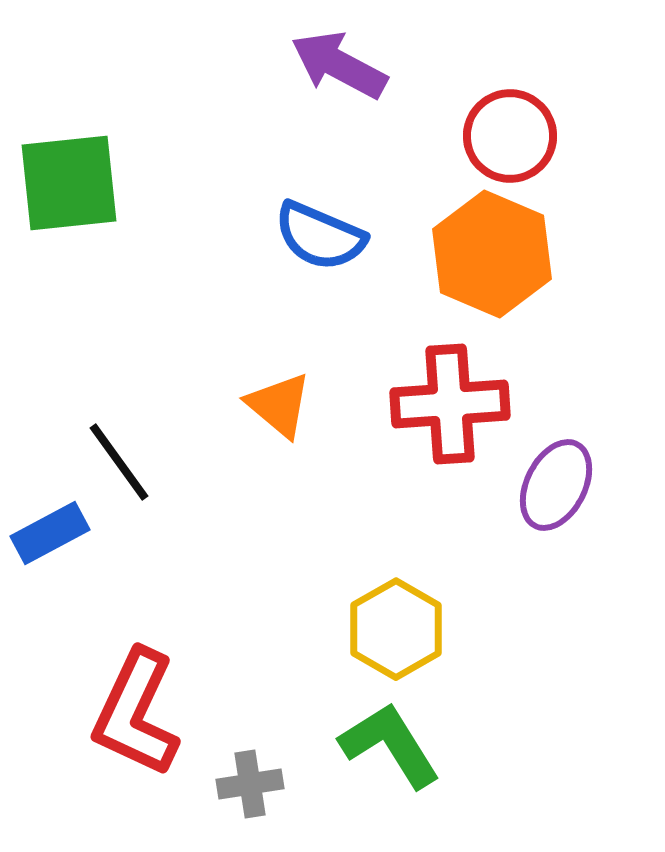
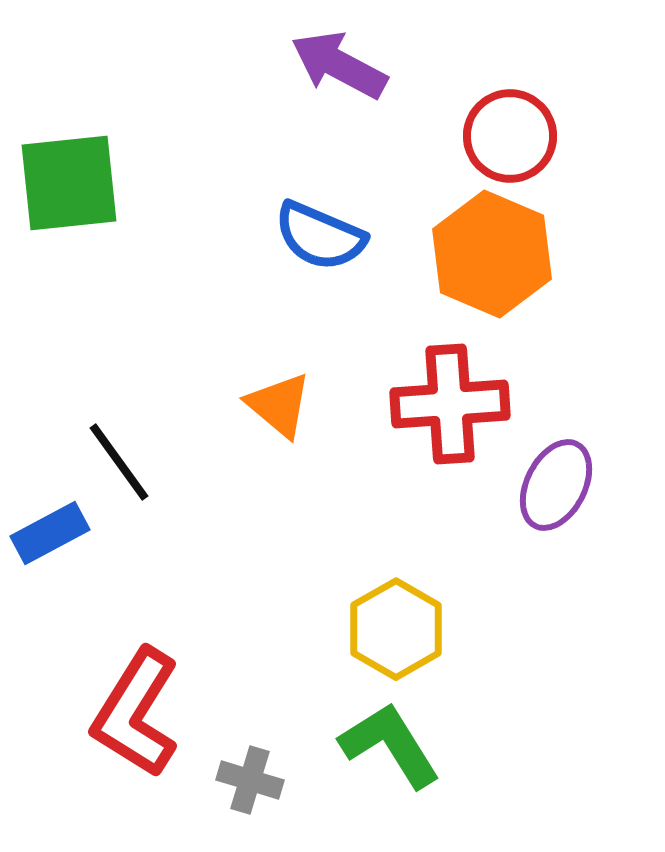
red L-shape: rotated 7 degrees clockwise
gray cross: moved 4 px up; rotated 26 degrees clockwise
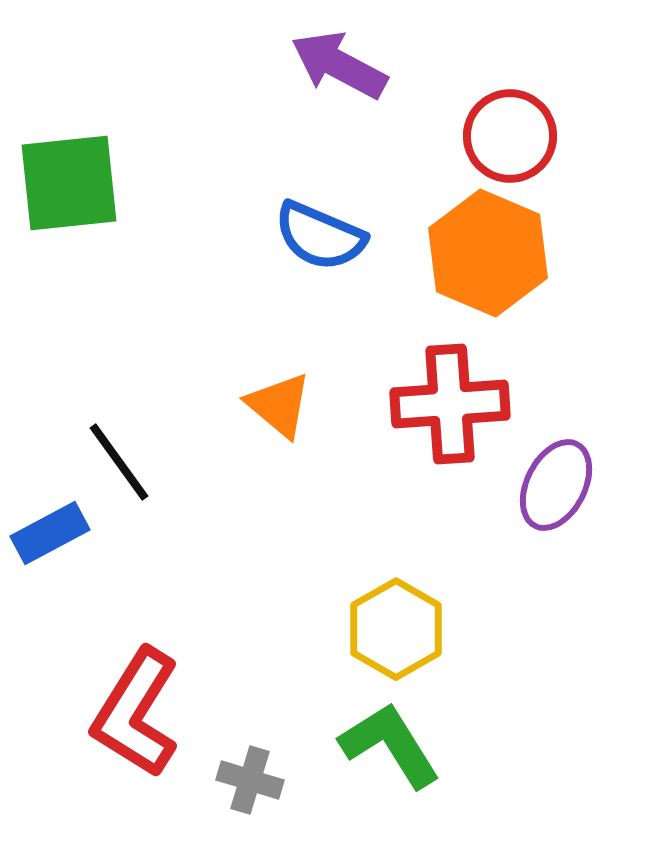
orange hexagon: moved 4 px left, 1 px up
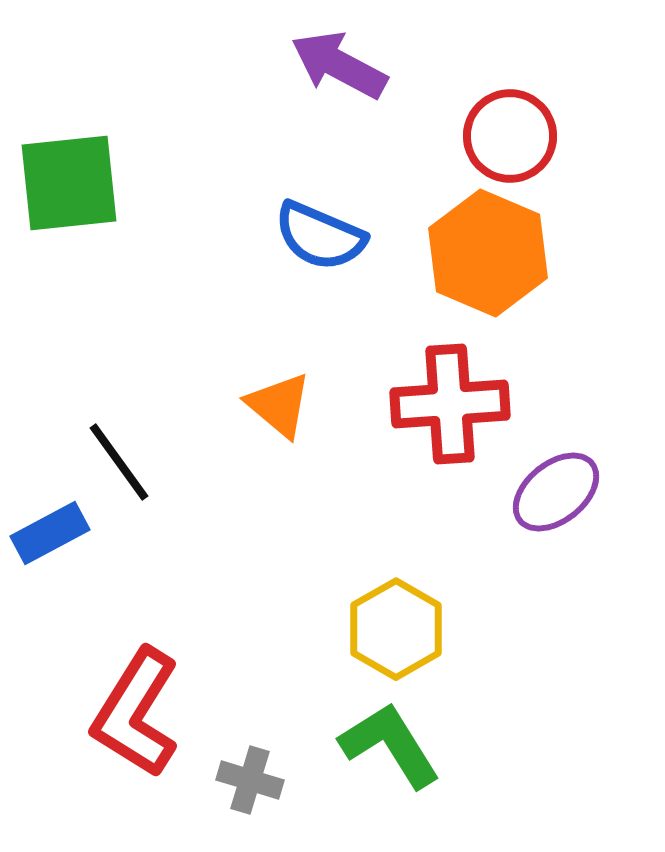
purple ellipse: moved 7 px down; rotated 24 degrees clockwise
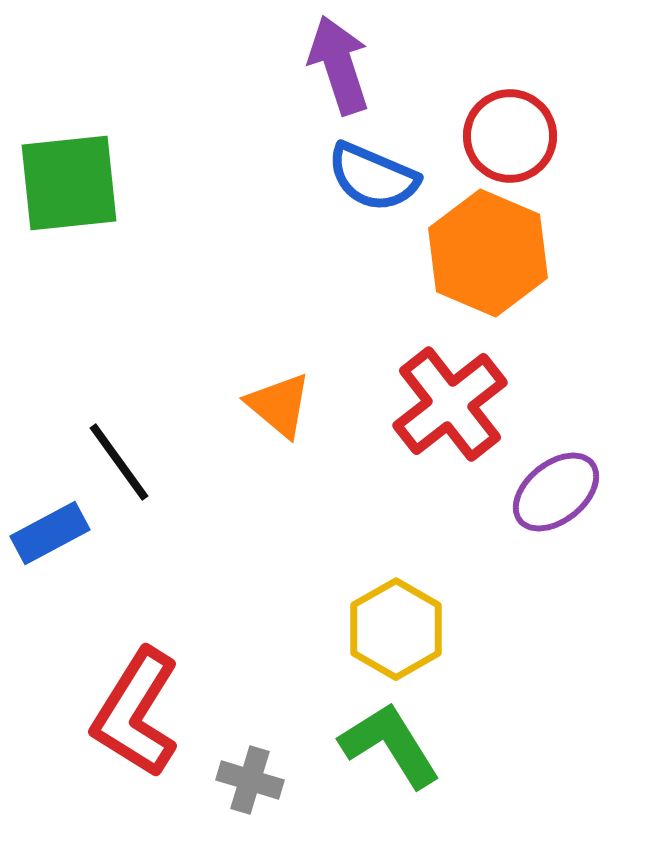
purple arrow: rotated 44 degrees clockwise
blue semicircle: moved 53 px right, 59 px up
red cross: rotated 34 degrees counterclockwise
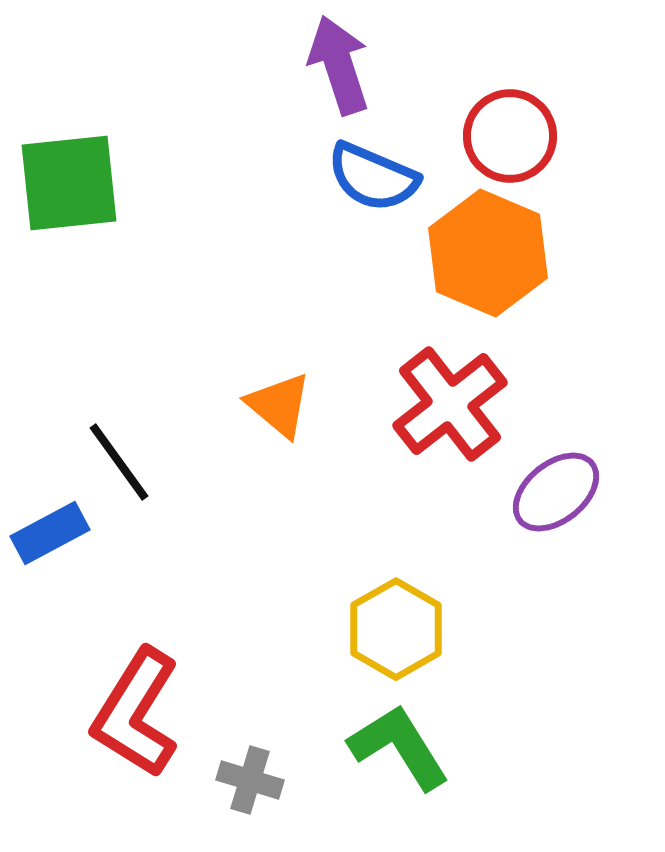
green L-shape: moved 9 px right, 2 px down
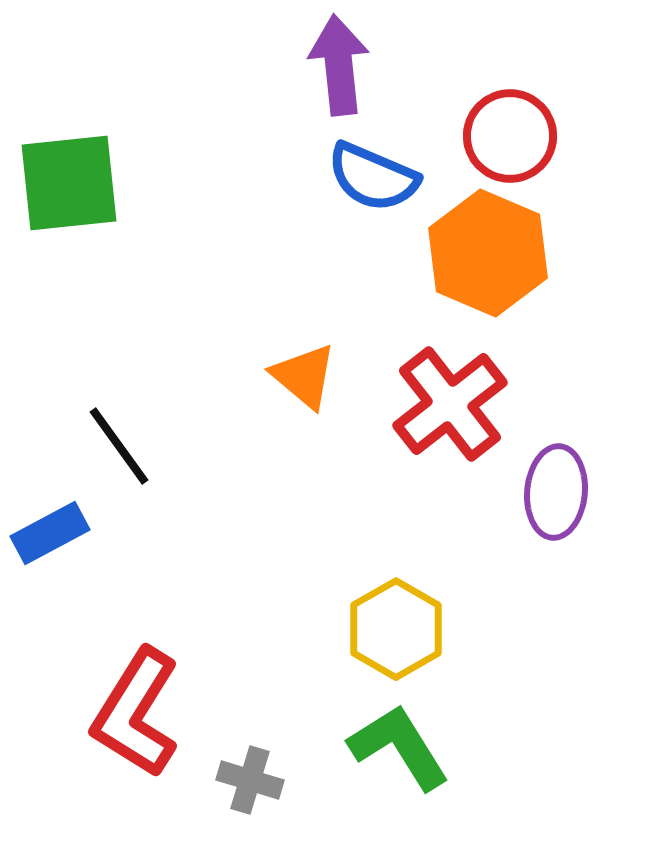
purple arrow: rotated 12 degrees clockwise
orange triangle: moved 25 px right, 29 px up
black line: moved 16 px up
purple ellipse: rotated 46 degrees counterclockwise
